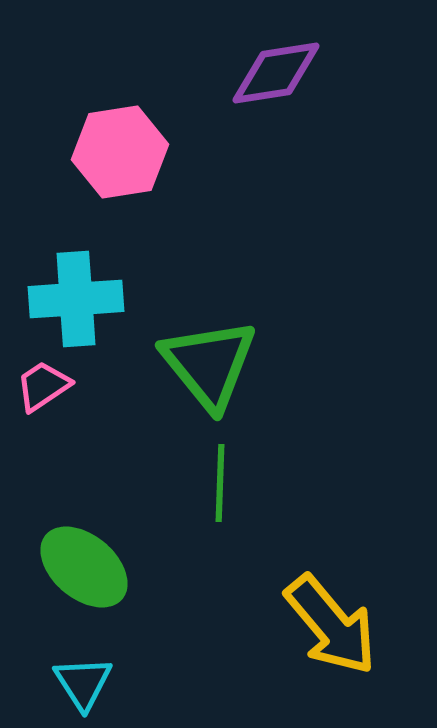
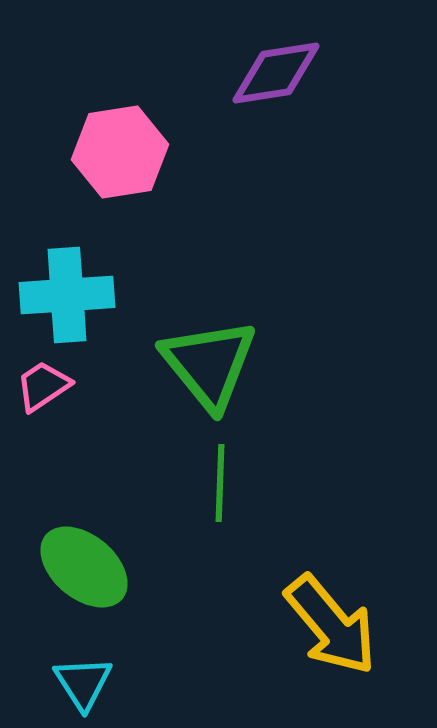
cyan cross: moved 9 px left, 4 px up
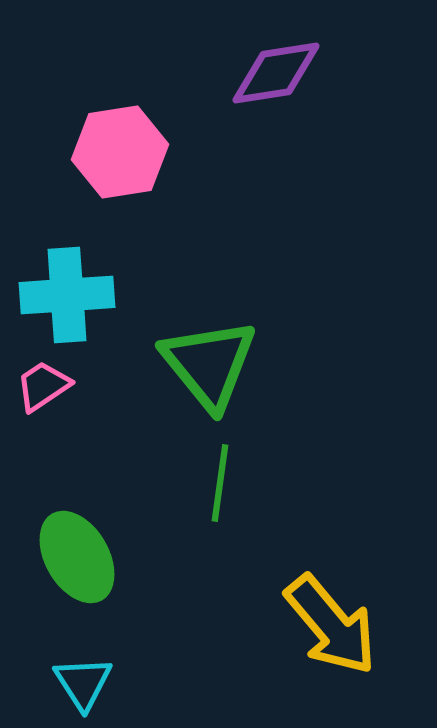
green line: rotated 6 degrees clockwise
green ellipse: moved 7 px left, 10 px up; rotated 20 degrees clockwise
